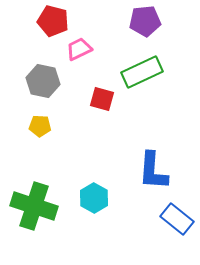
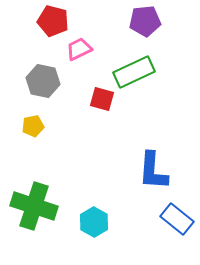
green rectangle: moved 8 px left
yellow pentagon: moved 7 px left; rotated 15 degrees counterclockwise
cyan hexagon: moved 24 px down
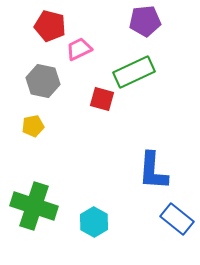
red pentagon: moved 3 px left, 5 px down
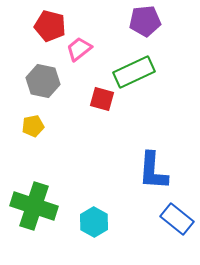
pink trapezoid: rotated 12 degrees counterclockwise
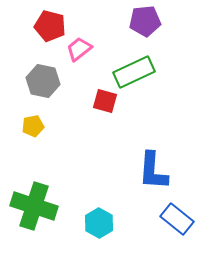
red square: moved 3 px right, 2 px down
cyan hexagon: moved 5 px right, 1 px down
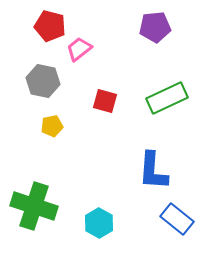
purple pentagon: moved 10 px right, 6 px down
green rectangle: moved 33 px right, 26 px down
yellow pentagon: moved 19 px right
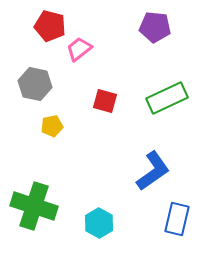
purple pentagon: rotated 12 degrees clockwise
gray hexagon: moved 8 px left, 3 px down
blue L-shape: rotated 129 degrees counterclockwise
blue rectangle: rotated 64 degrees clockwise
